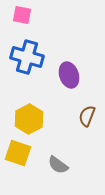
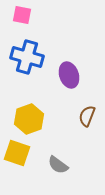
yellow hexagon: rotated 8 degrees clockwise
yellow square: moved 1 px left
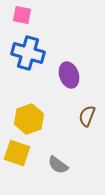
blue cross: moved 1 px right, 4 px up
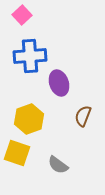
pink square: rotated 36 degrees clockwise
blue cross: moved 2 px right, 3 px down; rotated 20 degrees counterclockwise
purple ellipse: moved 10 px left, 8 px down
brown semicircle: moved 4 px left
